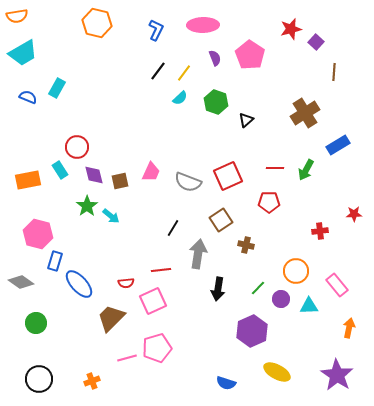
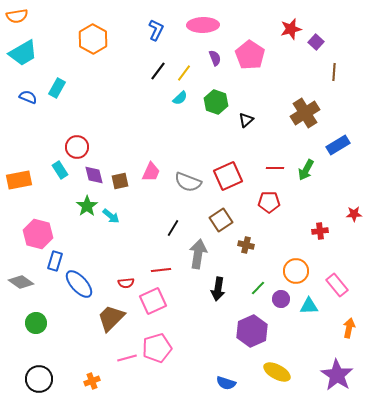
orange hexagon at (97, 23): moved 4 px left, 16 px down; rotated 16 degrees clockwise
orange rectangle at (28, 180): moved 9 px left
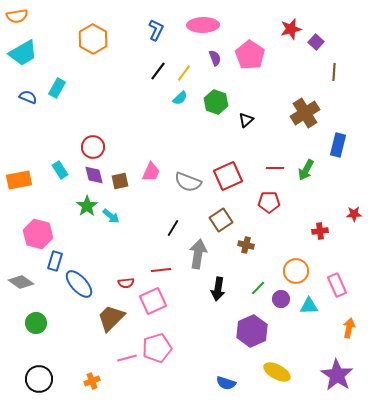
blue rectangle at (338, 145): rotated 45 degrees counterclockwise
red circle at (77, 147): moved 16 px right
pink rectangle at (337, 285): rotated 15 degrees clockwise
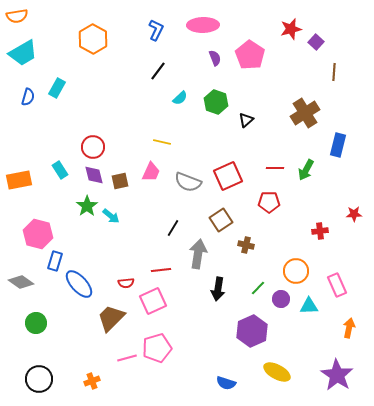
yellow line at (184, 73): moved 22 px left, 69 px down; rotated 66 degrees clockwise
blue semicircle at (28, 97): rotated 84 degrees clockwise
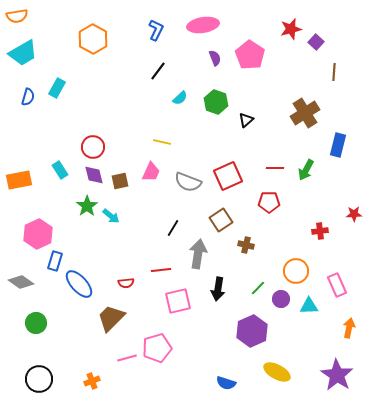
pink ellipse at (203, 25): rotated 8 degrees counterclockwise
pink hexagon at (38, 234): rotated 20 degrees clockwise
pink square at (153, 301): moved 25 px right; rotated 12 degrees clockwise
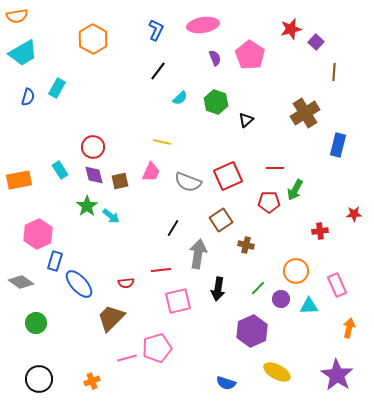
green arrow at (306, 170): moved 11 px left, 20 px down
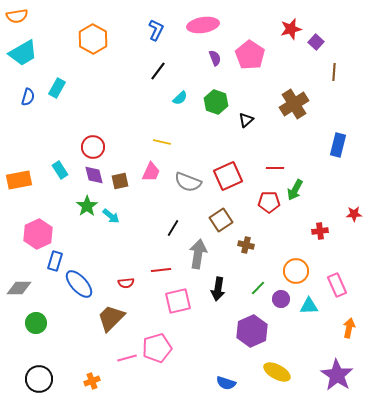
brown cross at (305, 113): moved 11 px left, 9 px up
gray diamond at (21, 282): moved 2 px left, 6 px down; rotated 35 degrees counterclockwise
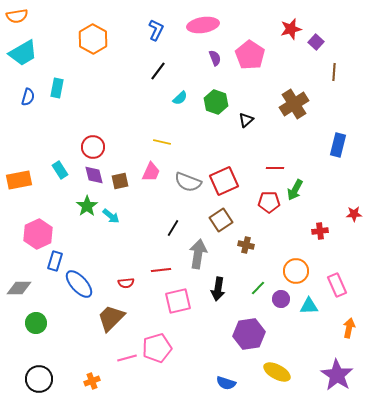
cyan rectangle at (57, 88): rotated 18 degrees counterclockwise
red square at (228, 176): moved 4 px left, 5 px down
purple hexagon at (252, 331): moved 3 px left, 3 px down; rotated 16 degrees clockwise
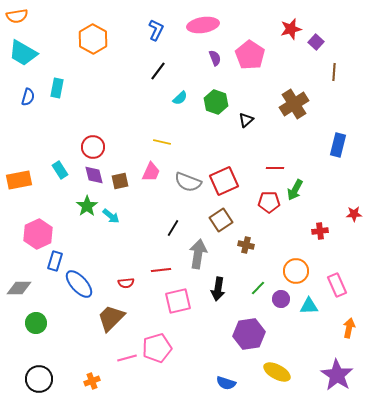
cyan trapezoid at (23, 53): rotated 60 degrees clockwise
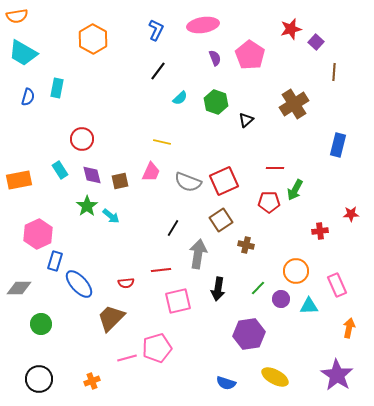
red circle at (93, 147): moved 11 px left, 8 px up
purple diamond at (94, 175): moved 2 px left
red star at (354, 214): moved 3 px left
green circle at (36, 323): moved 5 px right, 1 px down
yellow ellipse at (277, 372): moved 2 px left, 5 px down
